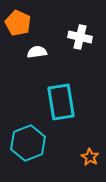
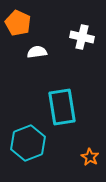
white cross: moved 2 px right
cyan rectangle: moved 1 px right, 5 px down
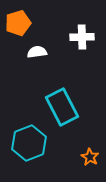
orange pentagon: rotated 30 degrees clockwise
white cross: rotated 15 degrees counterclockwise
cyan rectangle: rotated 18 degrees counterclockwise
cyan hexagon: moved 1 px right
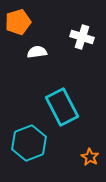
orange pentagon: moved 1 px up
white cross: rotated 20 degrees clockwise
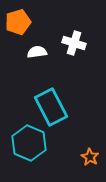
white cross: moved 8 px left, 6 px down
cyan rectangle: moved 11 px left
cyan hexagon: rotated 16 degrees counterclockwise
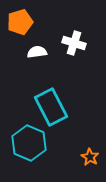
orange pentagon: moved 2 px right
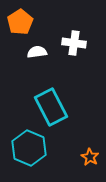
orange pentagon: rotated 15 degrees counterclockwise
white cross: rotated 10 degrees counterclockwise
cyan hexagon: moved 5 px down
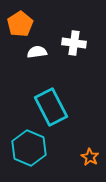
orange pentagon: moved 2 px down
